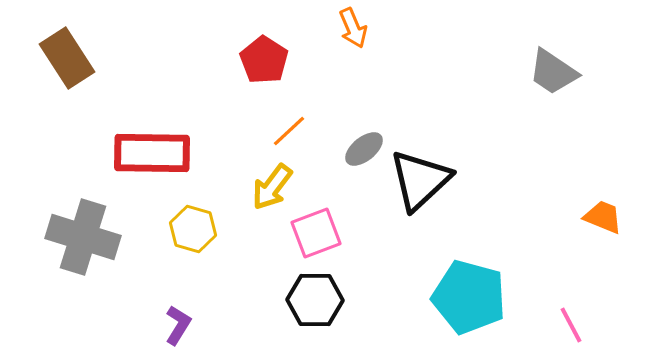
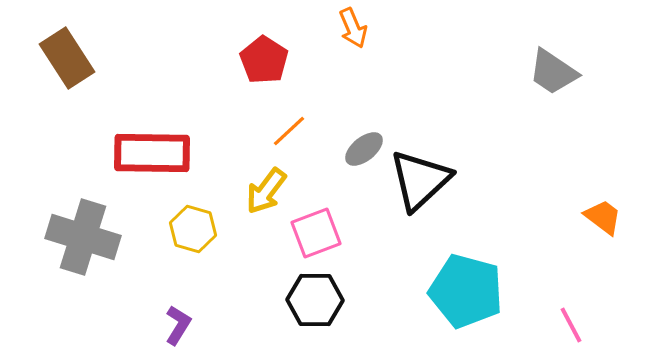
yellow arrow: moved 6 px left, 4 px down
orange trapezoid: rotated 15 degrees clockwise
cyan pentagon: moved 3 px left, 6 px up
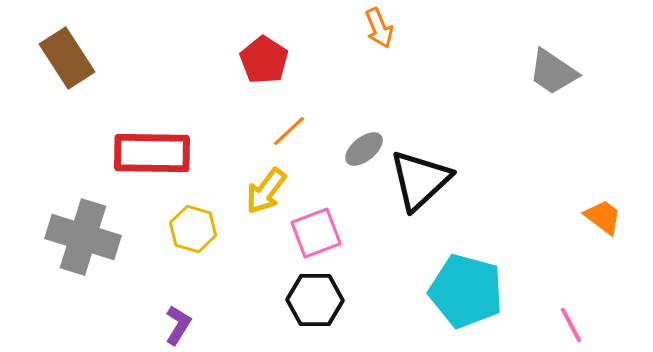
orange arrow: moved 26 px right
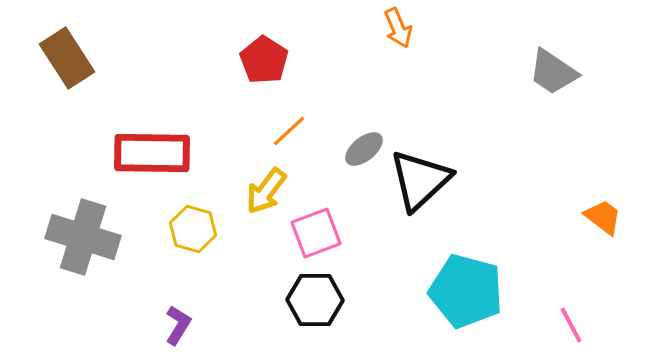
orange arrow: moved 19 px right
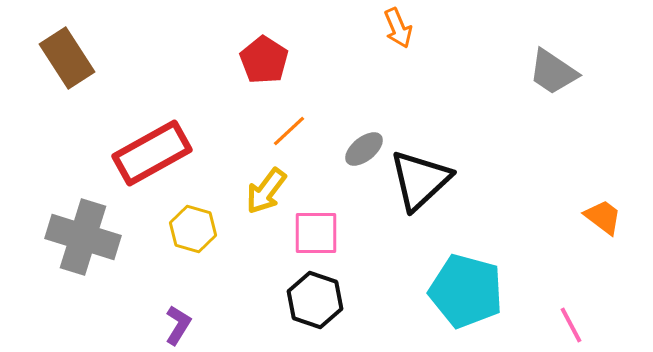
red rectangle: rotated 30 degrees counterclockwise
pink square: rotated 21 degrees clockwise
black hexagon: rotated 18 degrees clockwise
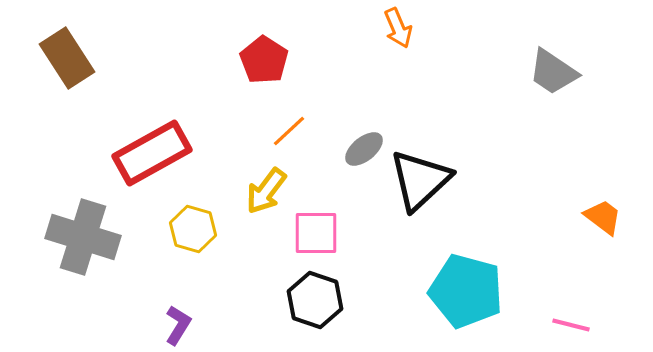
pink line: rotated 48 degrees counterclockwise
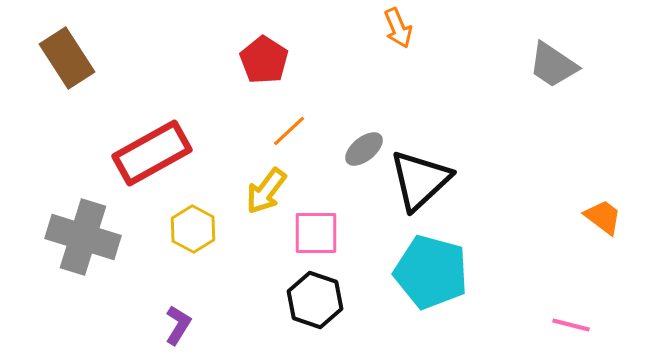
gray trapezoid: moved 7 px up
yellow hexagon: rotated 12 degrees clockwise
cyan pentagon: moved 35 px left, 19 px up
